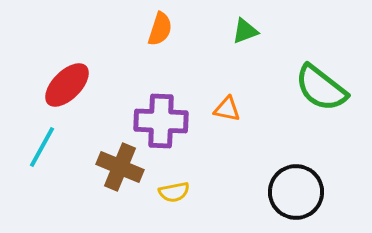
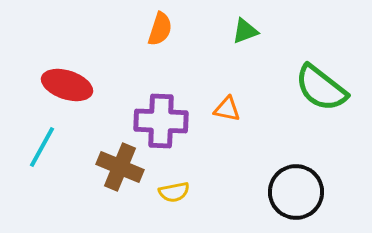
red ellipse: rotated 63 degrees clockwise
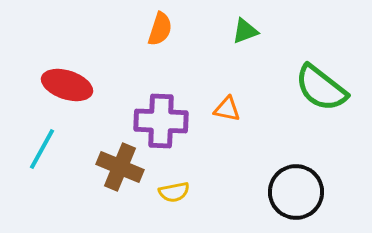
cyan line: moved 2 px down
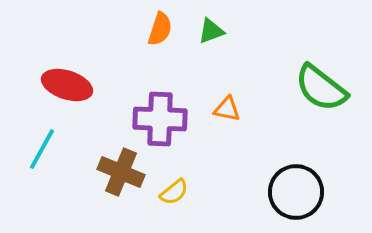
green triangle: moved 34 px left
purple cross: moved 1 px left, 2 px up
brown cross: moved 1 px right, 5 px down
yellow semicircle: rotated 28 degrees counterclockwise
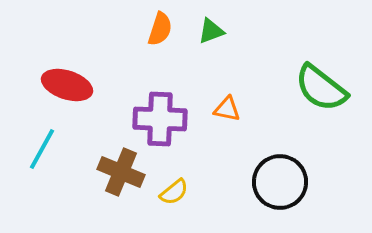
black circle: moved 16 px left, 10 px up
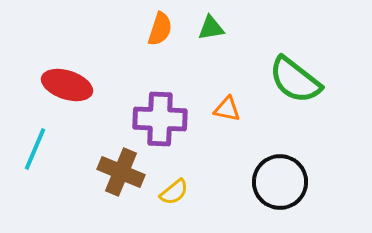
green triangle: moved 3 px up; rotated 12 degrees clockwise
green semicircle: moved 26 px left, 8 px up
cyan line: moved 7 px left; rotated 6 degrees counterclockwise
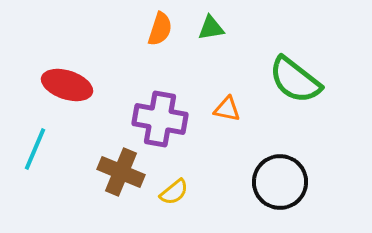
purple cross: rotated 8 degrees clockwise
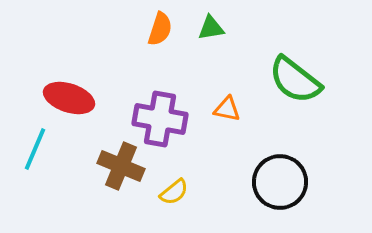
red ellipse: moved 2 px right, 13 px down
brown cross: moved 6 px up
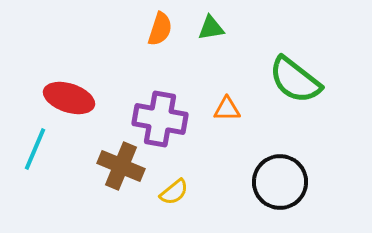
orange triangle: rotated 12 degrees counterclockwise
